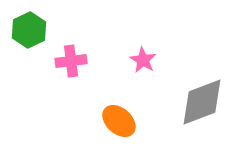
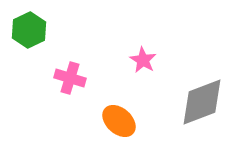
pink cross: moved 1 px left, 17 px down; rotated 24 degrees clockwise
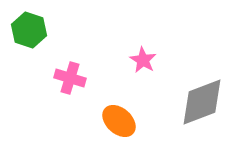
green hexagon: rotated 16 degrees counterclockwise
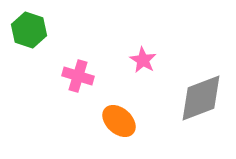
pink cross: moved 8 px right, 2 px up
gray diamond: moved 1 px left, 4 px up
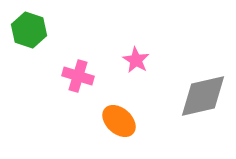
pink star: moved 7 px left
gray diamond: moved 2 px right, 2 px up; rotated 8 degrees clockwise
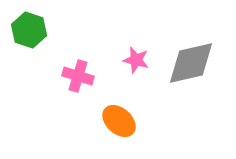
pink star: rotated 16 degrees counterclockwise
gray diamond: moved 12 px left, 33 px up
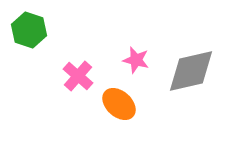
gray diamond: moved 8 px down
pink cross: rotated 24 degrees clockwise
orange ellipse: moved 17 px up
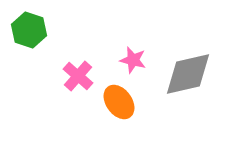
pink star: moved 3 px left
gray diamond: moved 3 px left, 3 px down
orange ellipse: moved 2 px up; rotated 12 degrees clockwise
